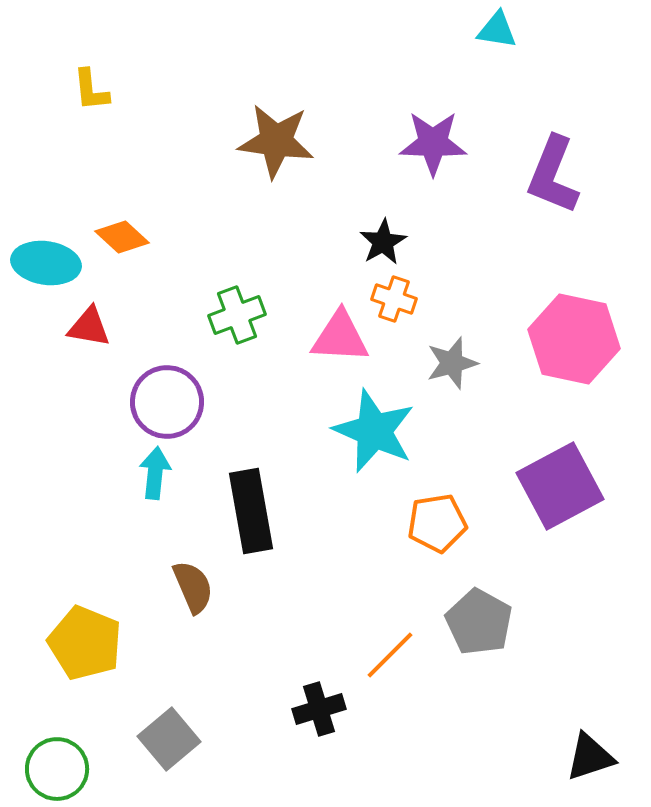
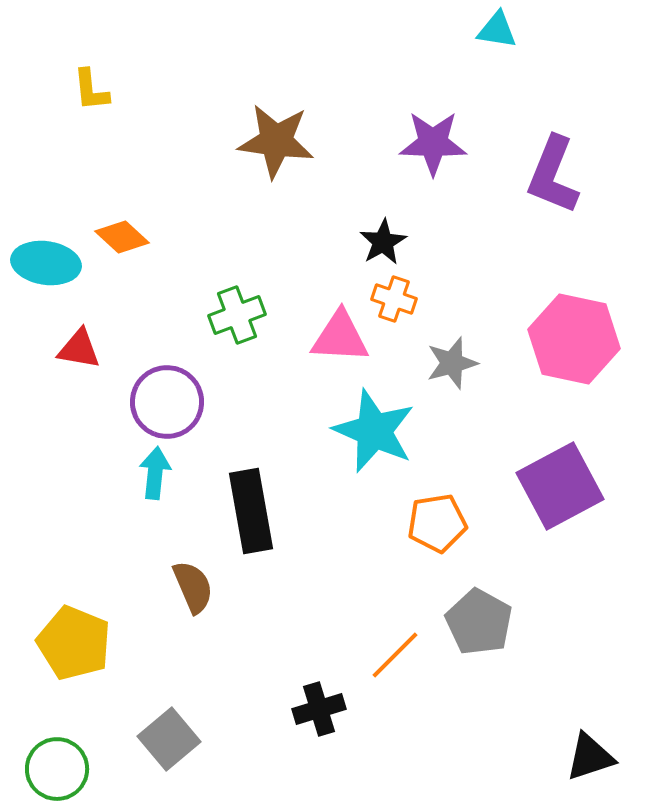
red triangle: moved 10 px left, 22 px down
yellow pentagon: moved 11 px left
orange line: moved 5 px right
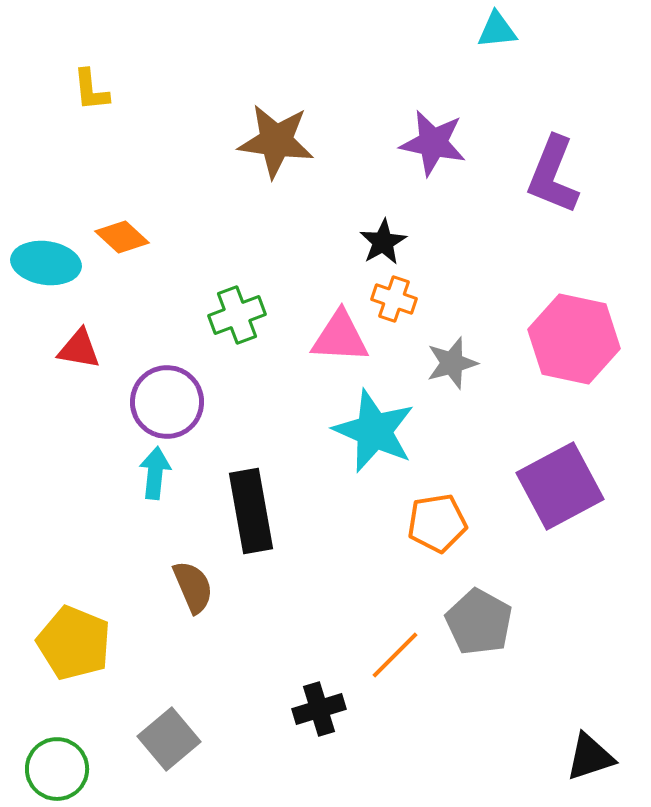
cyan triangle: rotated 15 degrees counterclockwise
purple star: rotated 10 degrees clockwise
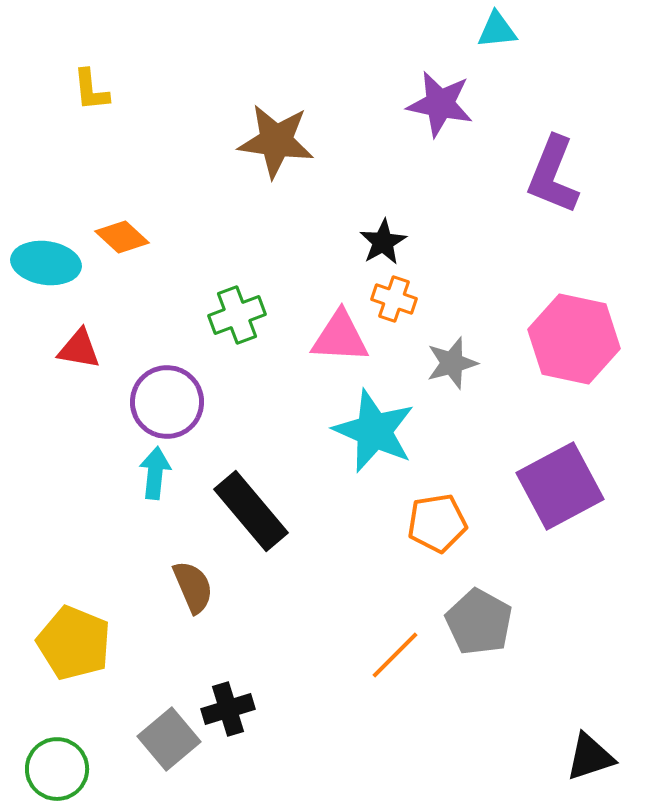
purple star: moved 7 px right, 39 px up
black rectangle: rotated 30 degrees counterclockwise
black cross: moved 91 px left
